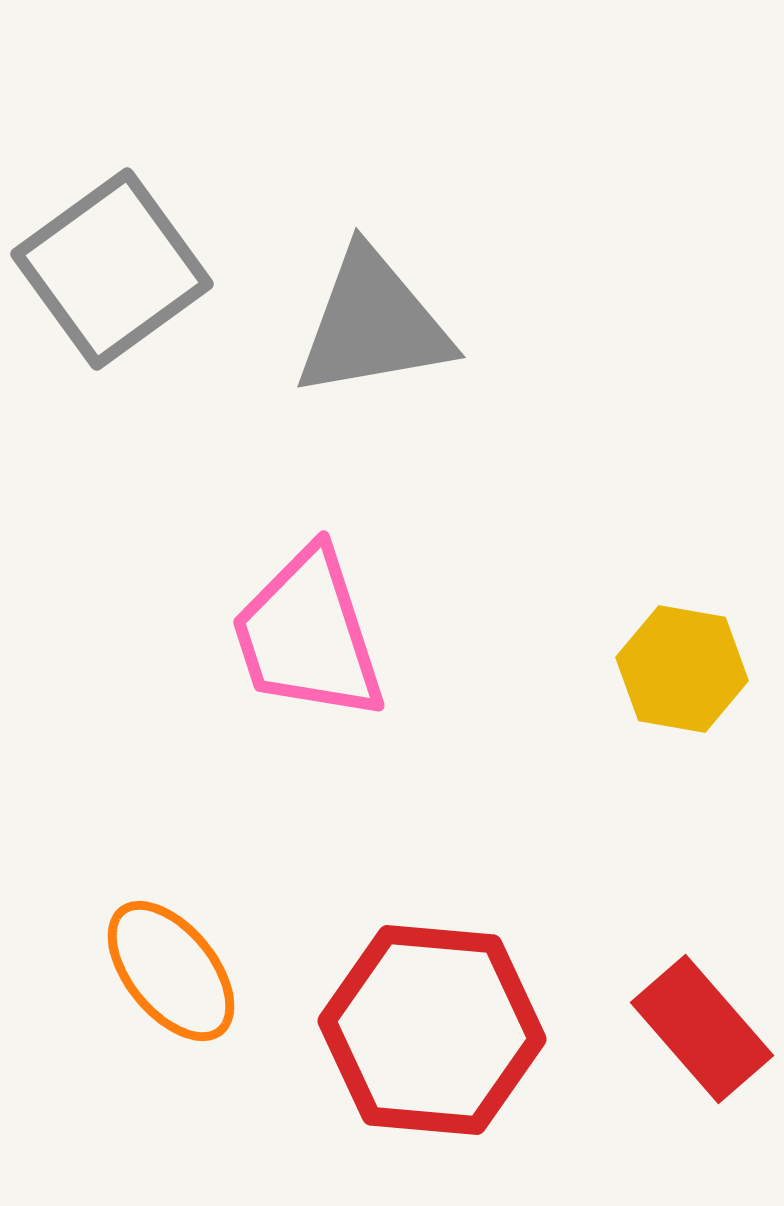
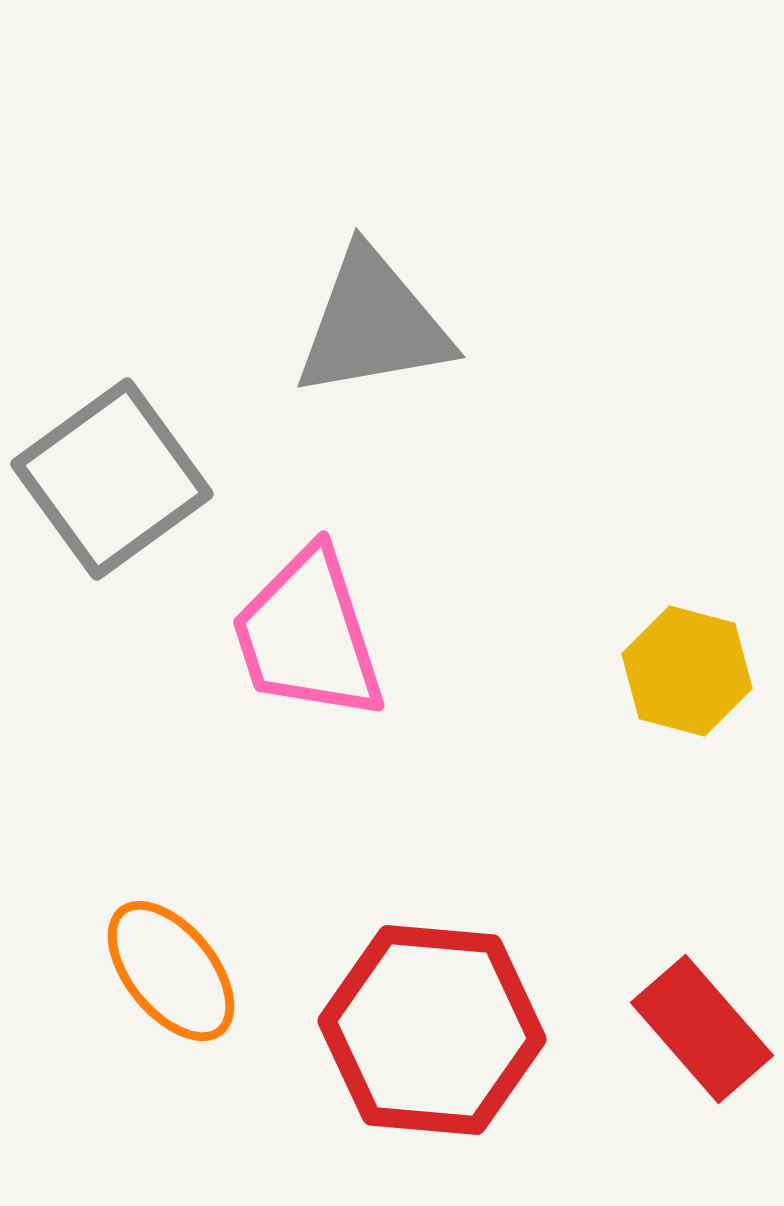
gray square: moved 210 px down
yellow hexagon: moved 5 px right, 2 px down; rotated 5 degrees clockwise
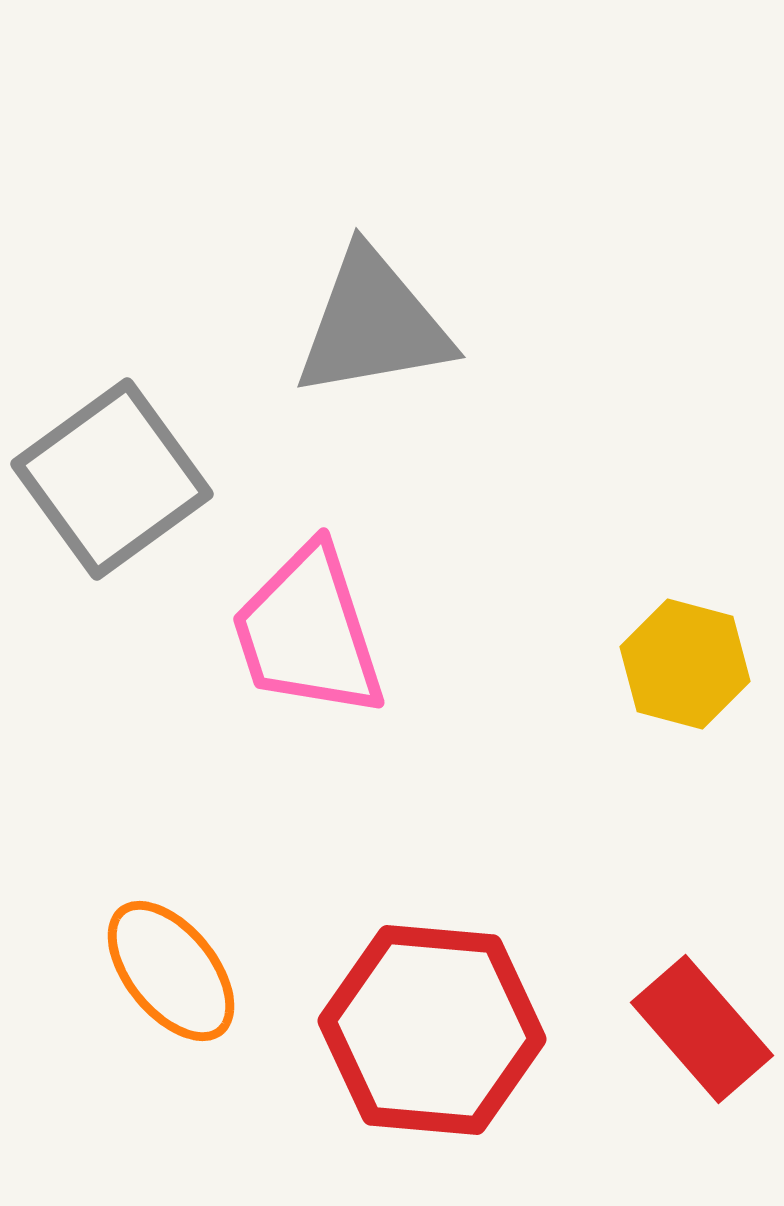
pink trapezoid: moved 3 px up
yellow hexagon: moved 2 px left, 7 px up
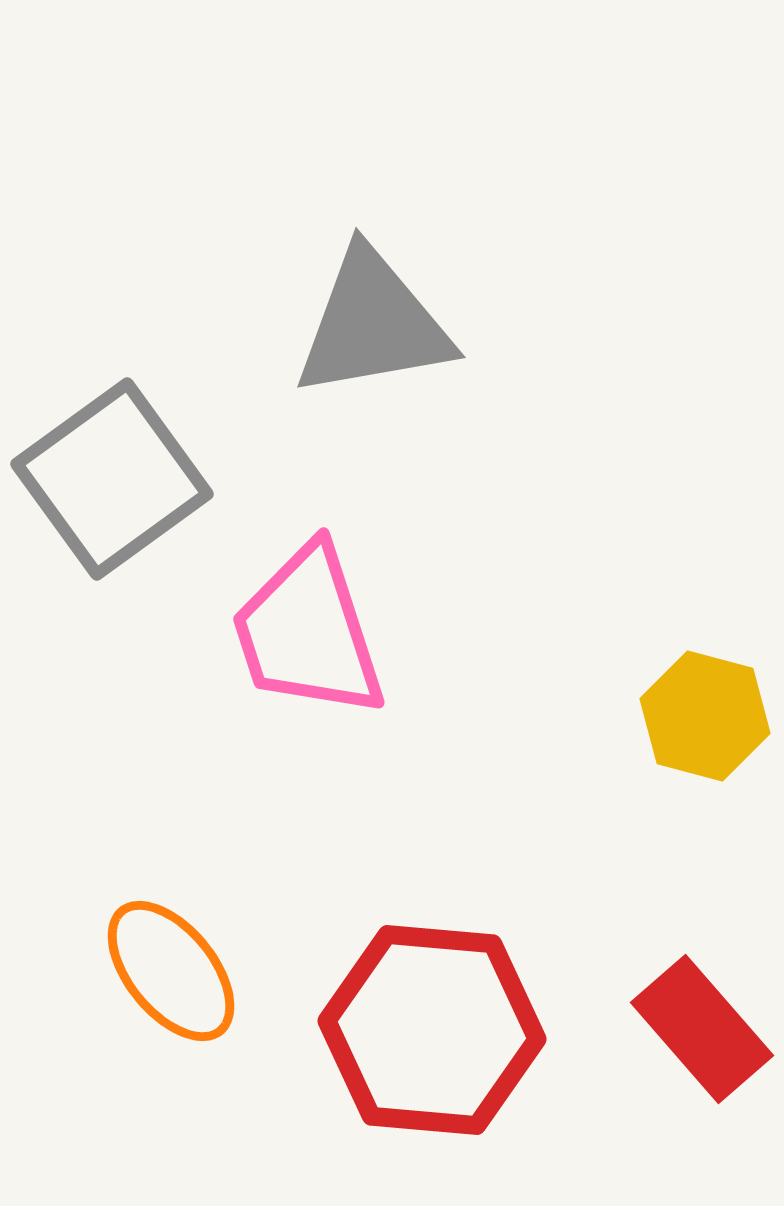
yellow hexagon: moved 20 px right, 52 px down
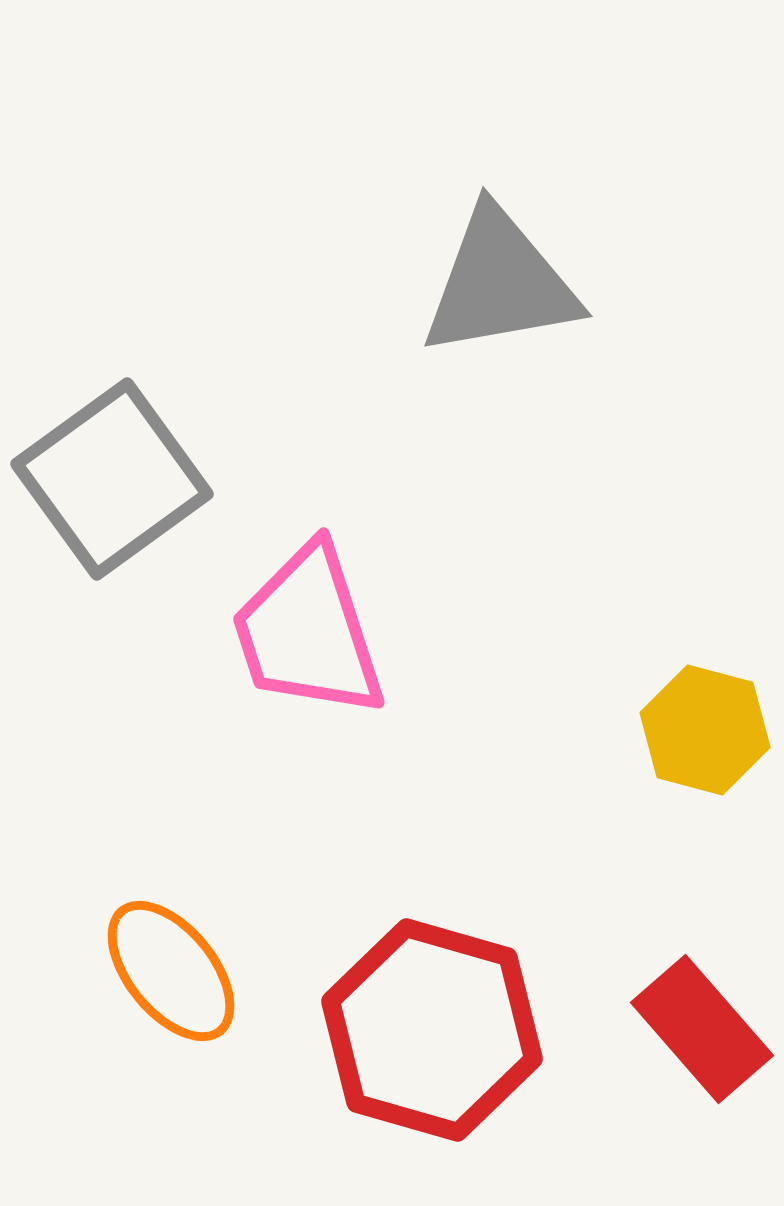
gray triangle: moved 127 px right, 41 px up
yellow hexagon: moved 14 px down
red hexagon: rotated 11 degrees clockwise
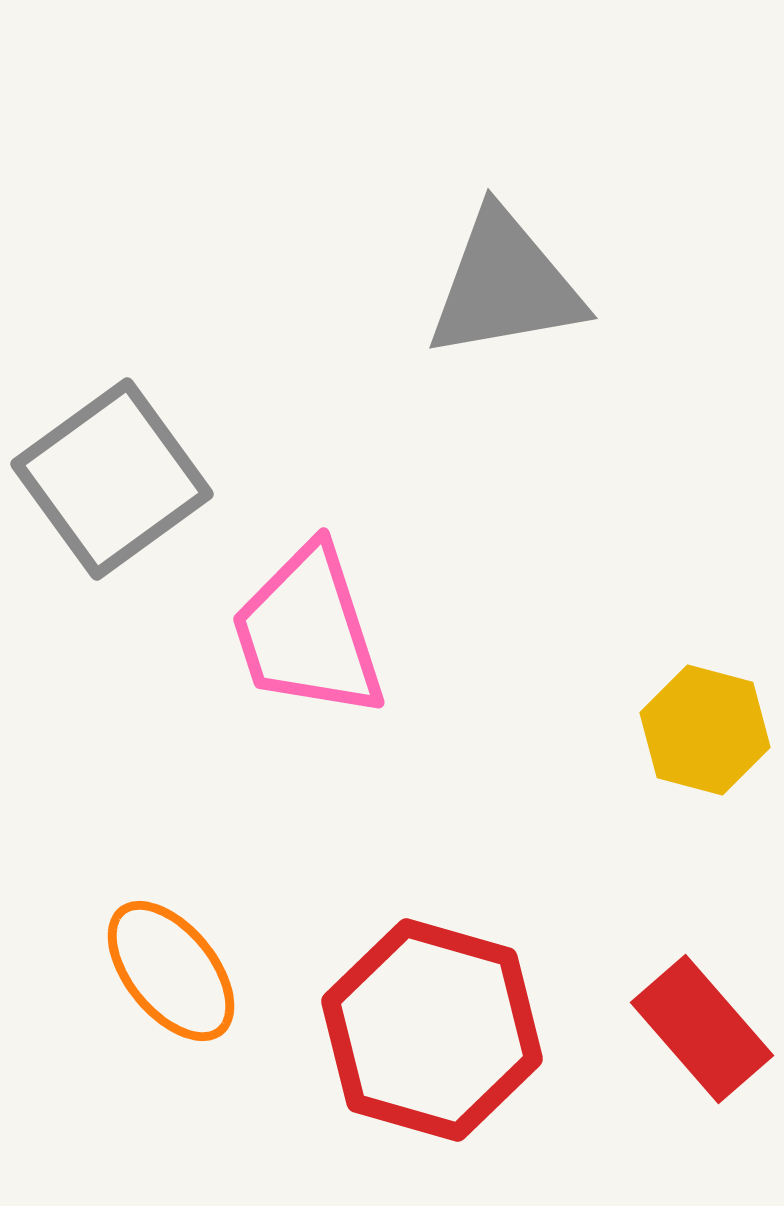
gray triangle: moved 5 px right, 2 px down
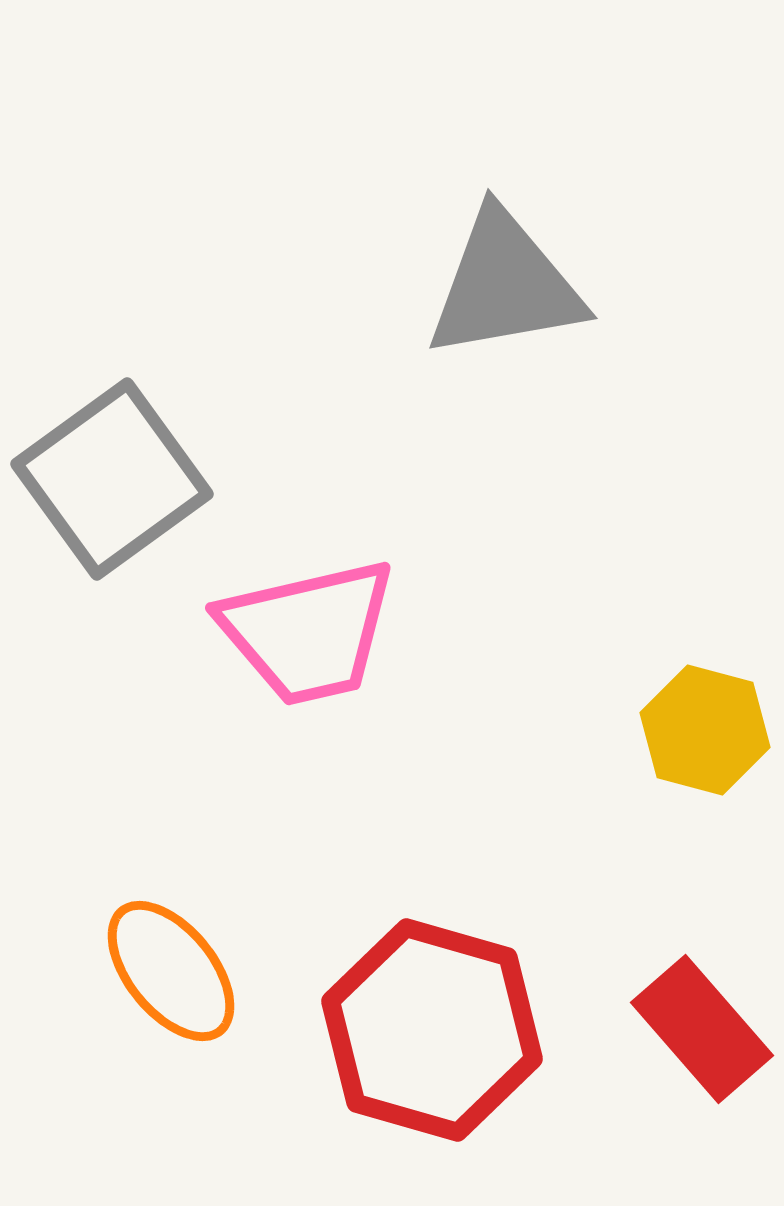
pink trapezoid: rotated 85 degrees counterclockwise
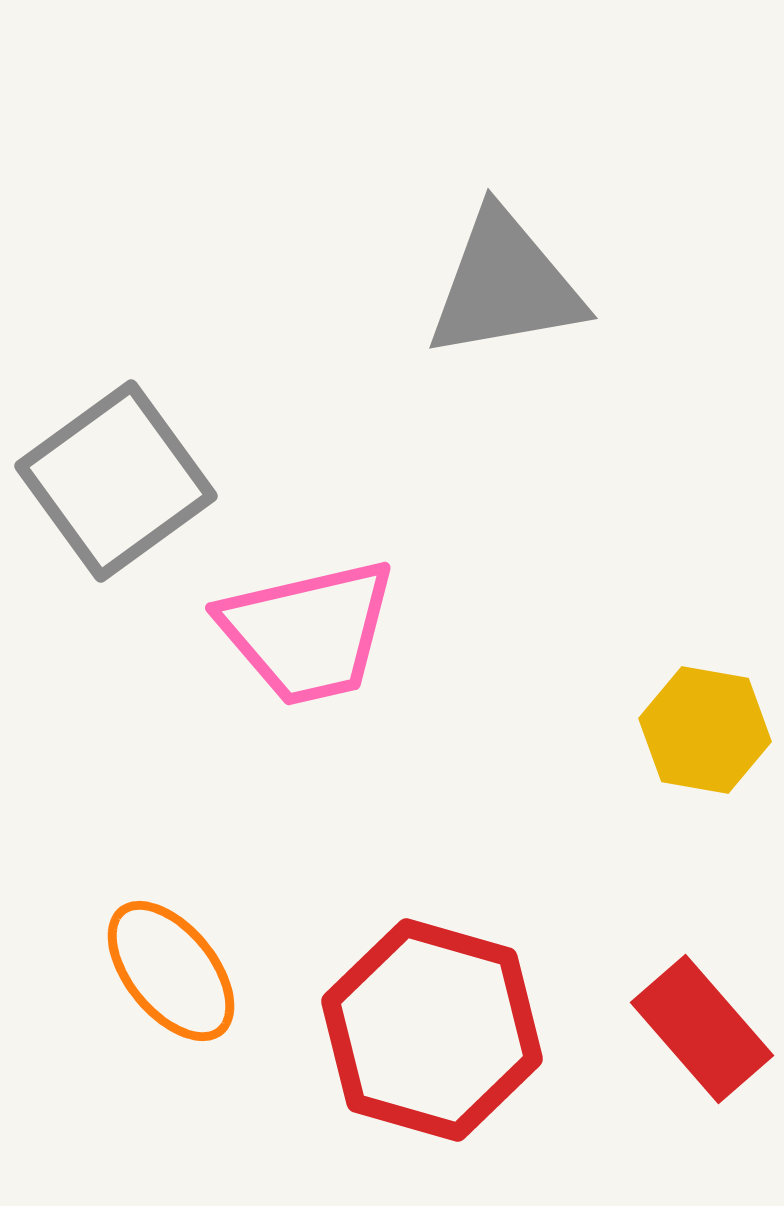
gray square: moved 4 px right, 2 px down
yellow hexagon: rotated 5 degrees counterclockwise
